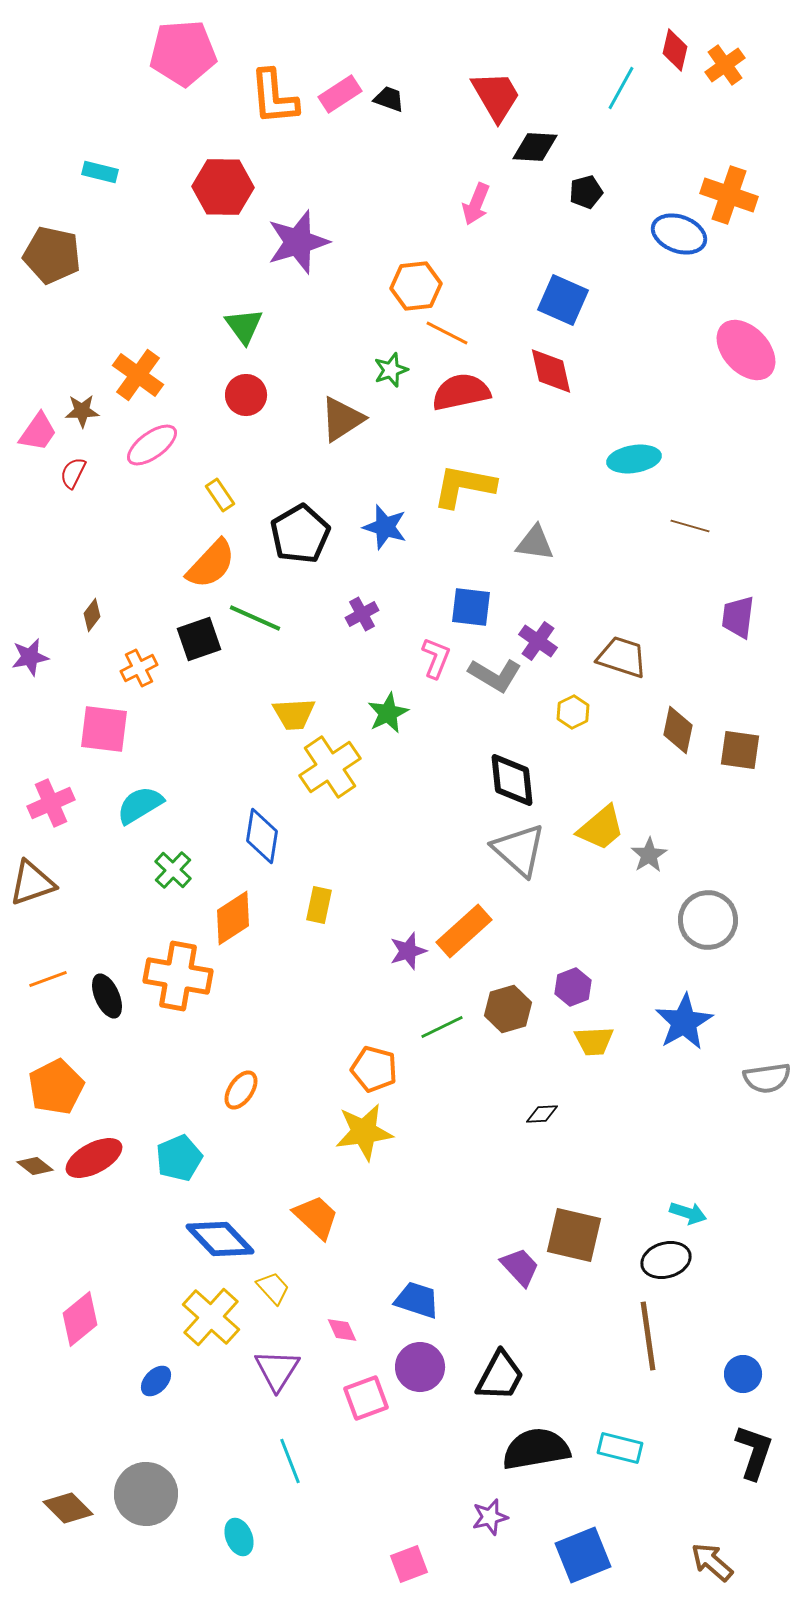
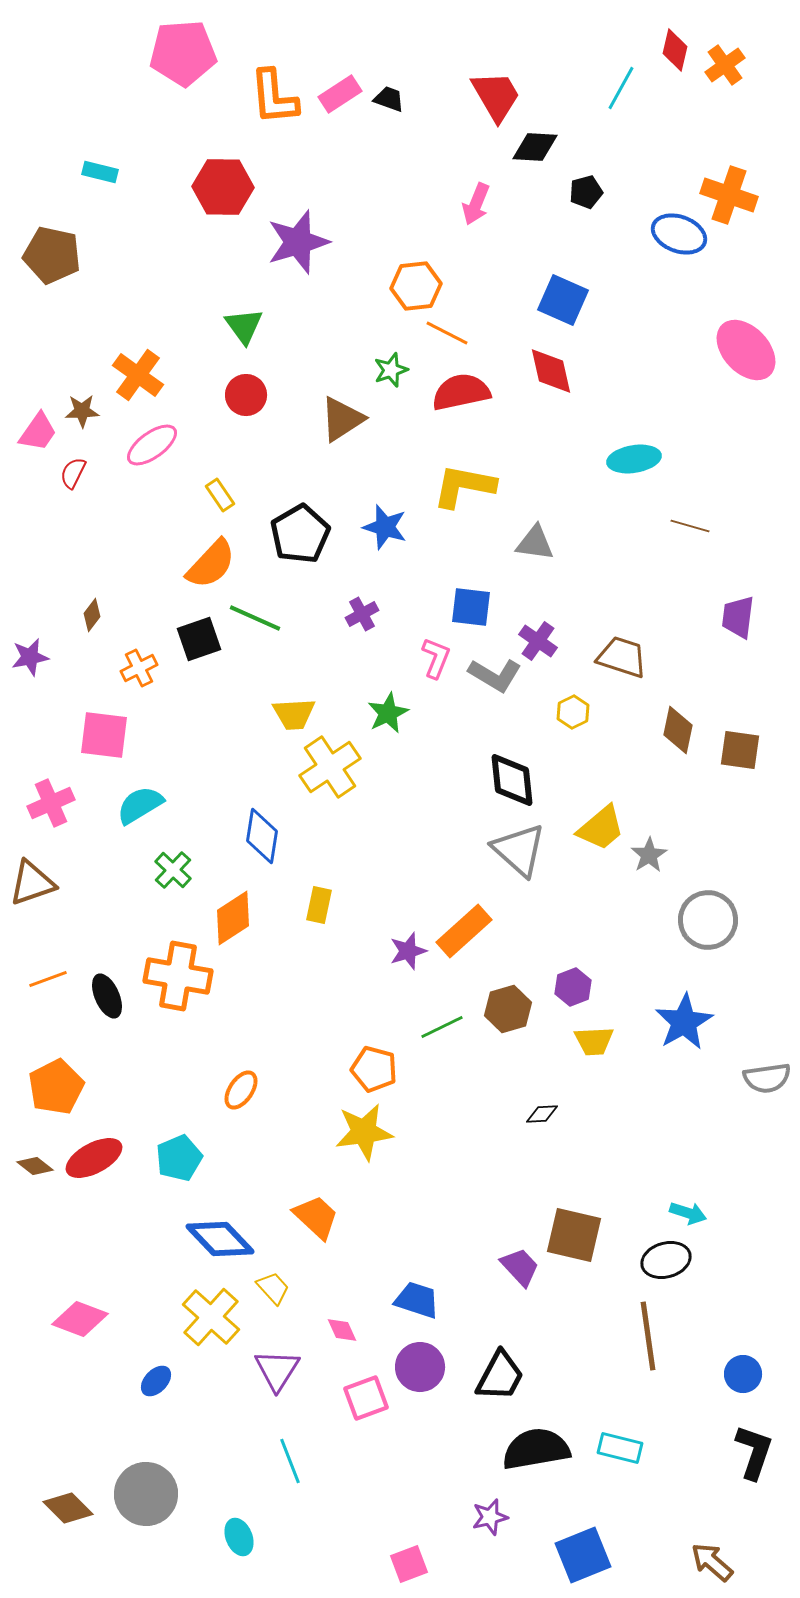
pink square at (104, 729): moved 6 px down
pink diamond at (80, 1319): rotated 60 degrees clockwise
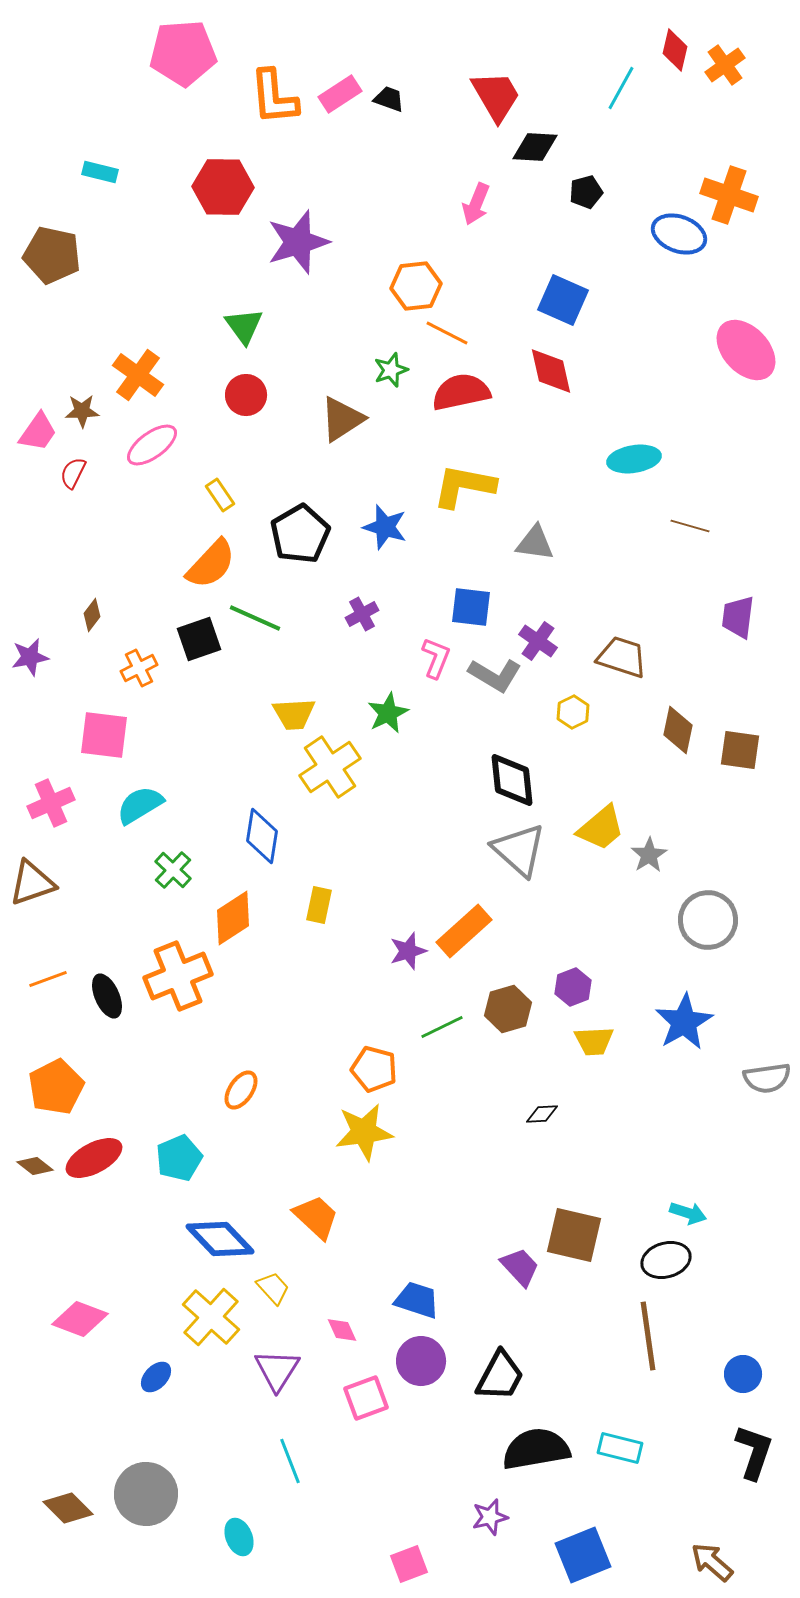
orange cross at (178, 976): rotated 32 degrees counterclockwise
purple circle at (420, 1367): moved 1 px right, 6 px up
blue ellipse at (156, 1381): moved 4 px up
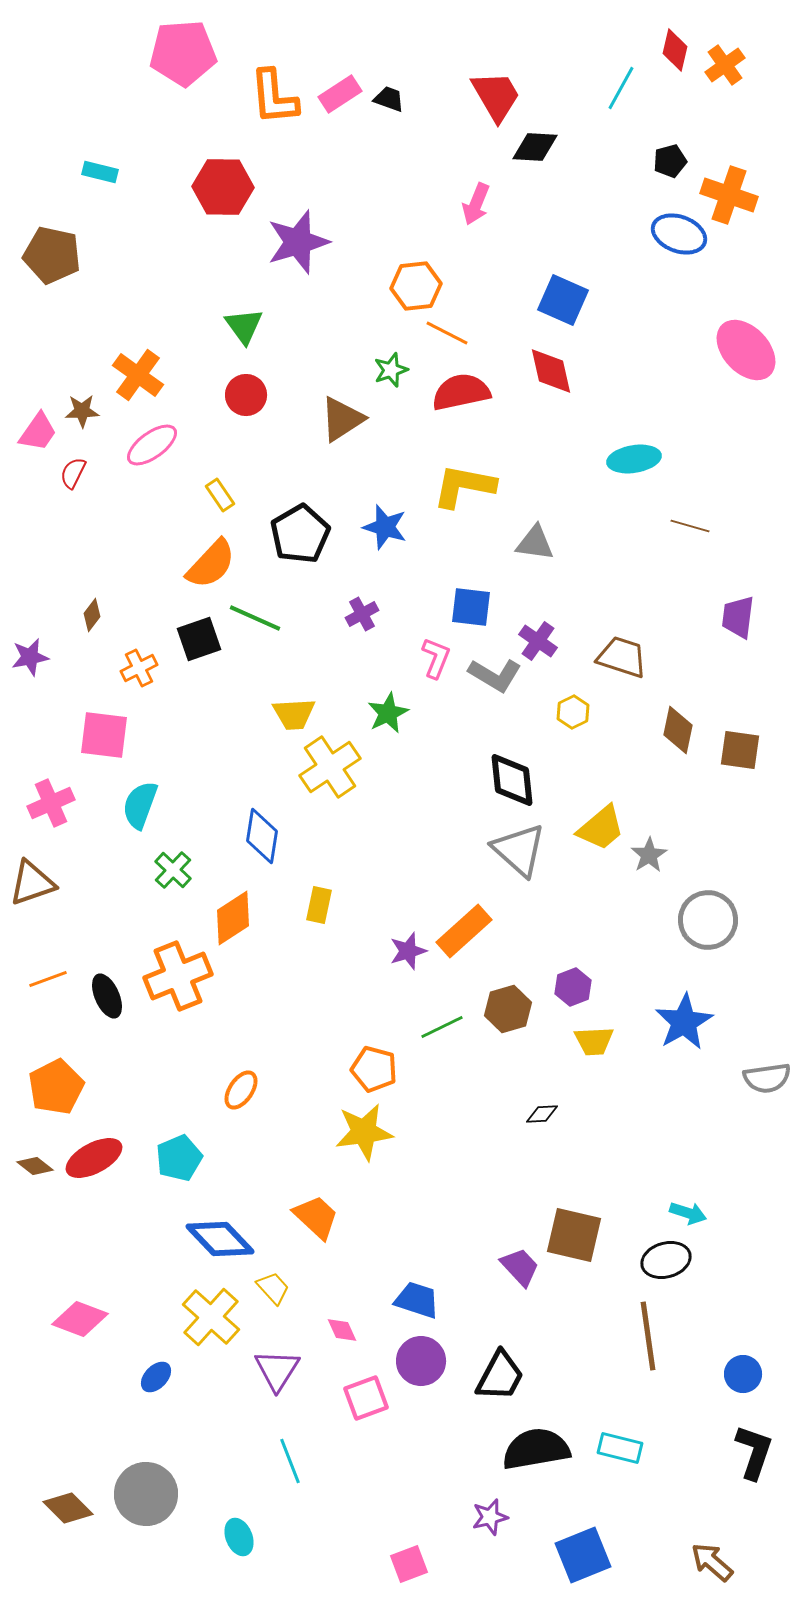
black pentagon at (586, 192): moved 84 px right, 31 px up
cyan semicircle at (140, 805): rotated 39 degrees counterclockwise
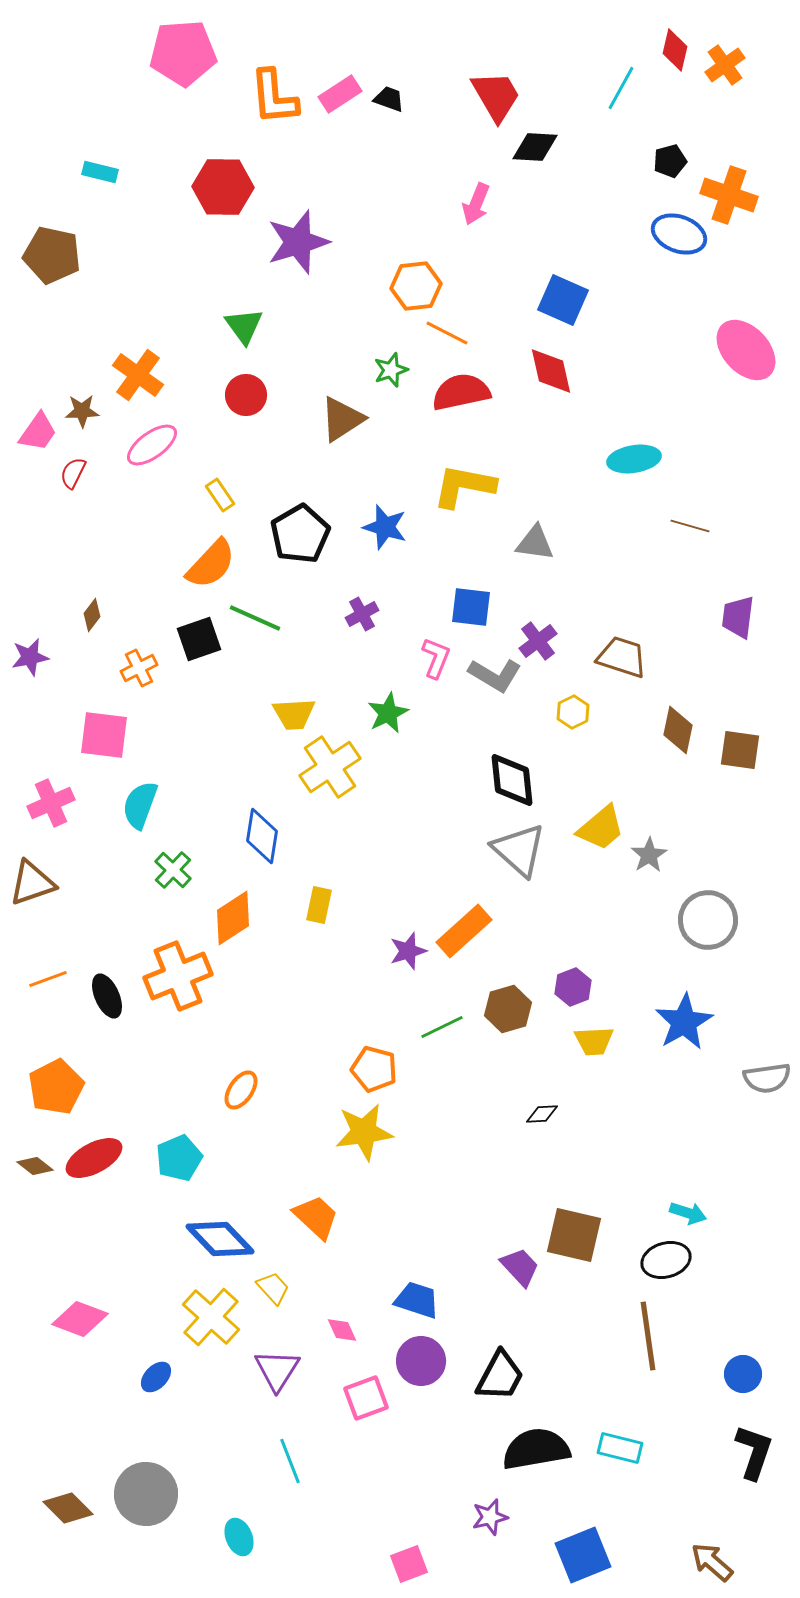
purple cross at (538, 641): rotated 18 degrees clockwise
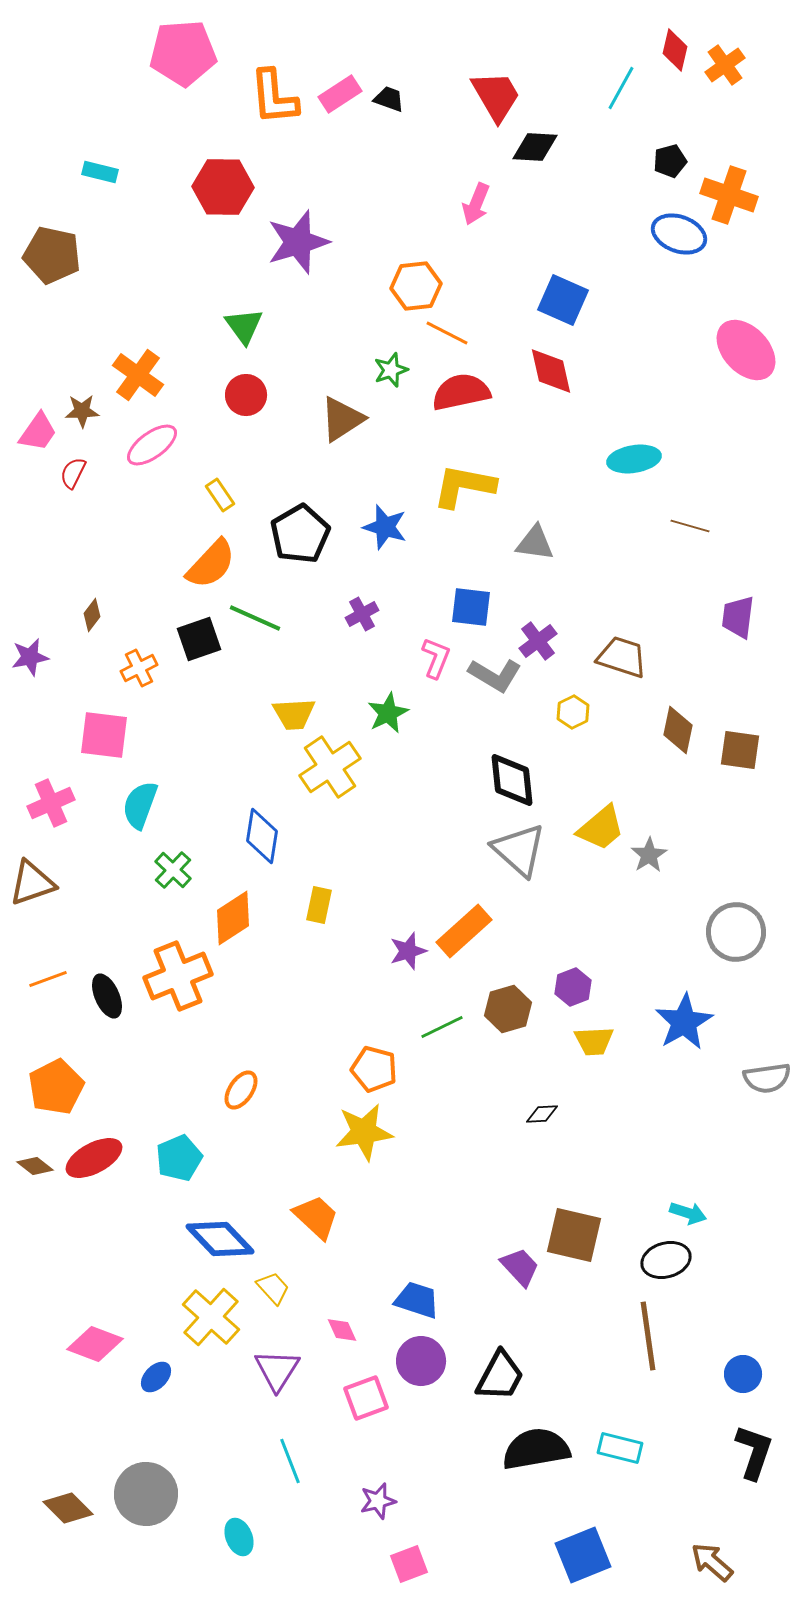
gray circle at (708, 920): moved 28 px right, 12 px down
pink diamond at (80, 1319): moved 15 px right, 25 px down
purple star at (490, 1517): moved 112 px left, 16 px up
